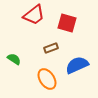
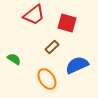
brown rectangle: moved 1 px right, 1 px up; rotated 24 degrees counterclockwise
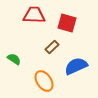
red trapezoid: rotated 140 degrees counterclockwise
blue semicircle: moved 1 px left, 1 px down
orange ellipse: moved 3 px left, 2 px down
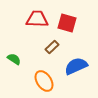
red trapezoid: moved 3 px right, 4 px down
